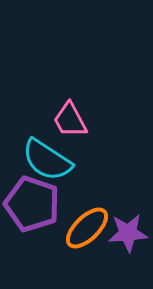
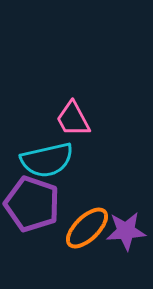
pink trapezoid: moved 3 px right, 1 px up
cyan semicircle: rotated 46 degrees counterclockwise
purple star: moved 2 px left, 2 px up
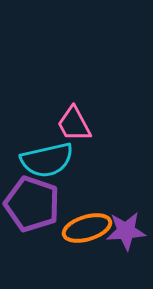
pink trapezoid: moved 1 px right, 5 px down
orange ellipse: rotated 27 degrees clockwise
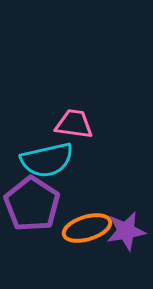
pink trapezoid: rotated 126 degrees clockwise
purple pentagon: rotated 14 degrees clockwise
purple star: rotated 6 degrees counterclockwise
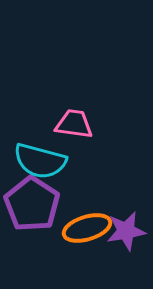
cyan semicircle: moved 7 px left, 1 px down; rotated 28 degrees clockwise
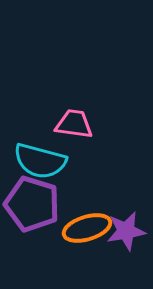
purple pentagon: rotated 16 degrees counterclockwise
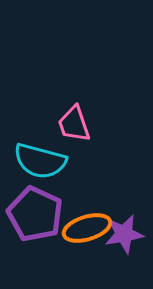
pink trapezoid: rotated 117 degrees counterclockwise
purple pentagon: moved 3 px right, 10 px down; rotated 8 degrees clockwise
purple star: moved 2 px left, 3 px down
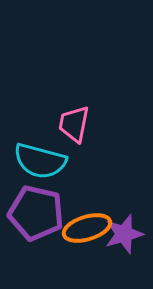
pink trapezoid: rotated 30 degrees clockwise
purple pentagon: moved 1 px right, 1 px up; rotated 12 degrees counterclockwise
purple star: rotated 6 degrees counterclockwise
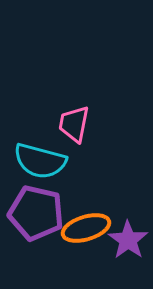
orange ellipse: moved 1 px left
purple star: moved 4 px right, 6 px down; rotated 21 degrees counterclockwise
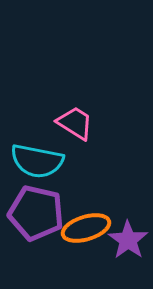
pink trapezoid: moved 1 px right, 1 px up; rotated 111 degrees clockwise
cyan semicircle: moved 3 px left; rotated 4 degrees counterclockwise
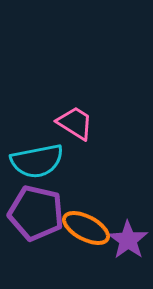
cyan semicircle: rotated 22 degrees counterclockwise
orange ellipse: rotated 45 degrees clockwise
